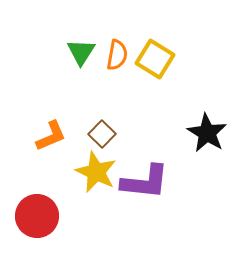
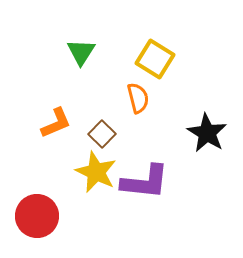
orange semicircle: moved 21 px right, 43 px down; rotated 24 degrees counterclockwise
orange L-shape: moved 5 px right, 13 px up
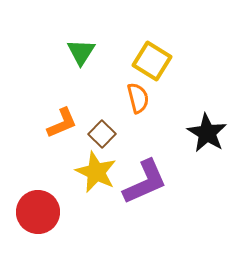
yellow square: moved 3 px left, 2 px down
orange L-shape: moved 6 px right
purple L-shape: rotated 30 degrees counterclockwise
red circle: moved 1 px right, 4 px up
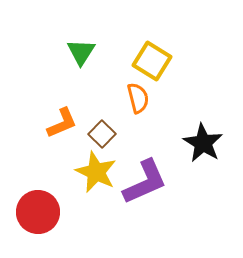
black star: moved 4 px left, 10 px down
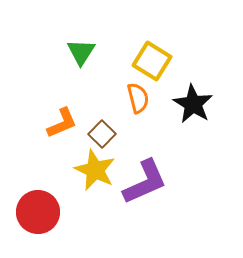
black star: moved 10 px left, 39 px up
yellow star: moved 1 px left, 2 px up
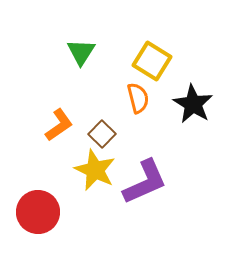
orange L-shape: moved 3 px left, 2 px down; rotated 12 degrees counterclockwise
